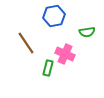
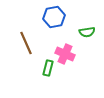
blue hexagon: moved 1 px down
brown line: rotated 10 degrees clockwise
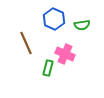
blue hexagon: moved 2 px down; rotated 25 degrees counterclockwise
green semicircle: moved 5 px left, 7 px up
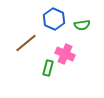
brown line: rotated 75 degrees clockwise
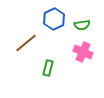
blue hexagon: rotated 10 degrees clockwise
pink cross: moved 18 px right, 2 px up
